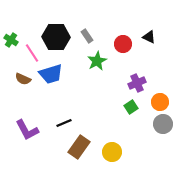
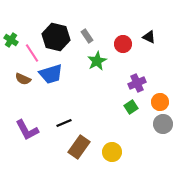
black hexagon: rotated 12 degrees clockwise
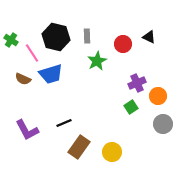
gray rectangle: rotated 32 degrees clockwise
orange circle: moved 2 px left, 6 px up
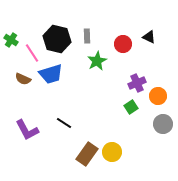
black hexagon: moved 1 px right, 2 px down
black line: rotated 56 degrees clockwise
brown rectangle: moved 8 px right, 7 px down
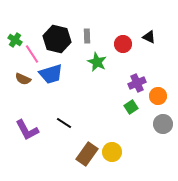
green cross: moved 4 px right
pink line: moved 1 px down
green star: moved 1 px down; rotated 18 degrees counterclockwise
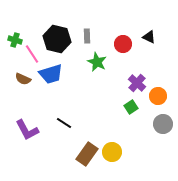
green cross: rotated 16 degrees counterclockwise
purple cross: rotated 24 degrees counterclockwise
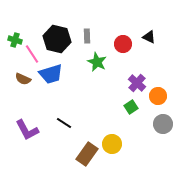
yellow circle: moved 8 px up
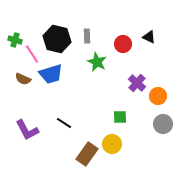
green square: moved 11 px left, 10 px down; rotated 32 degrees clockwise
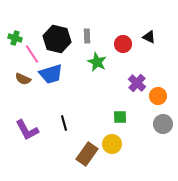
green cross: moved 2 px up
black line: rotated 42 degrees clockwise
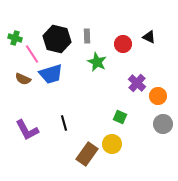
green square: rotated 24 degrees clockwise
